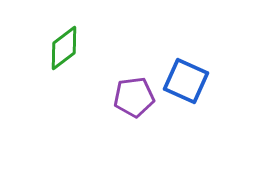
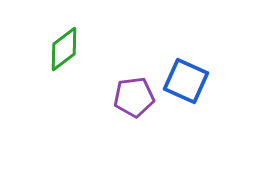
green diamond: moved 1 px down
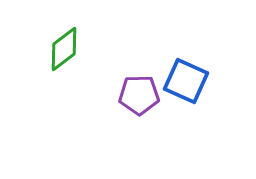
purple pentagon: moved 5 px right, 2 px up; rotated 6 degrees clockwise
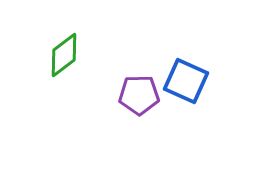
green diamond: moved 6 px down
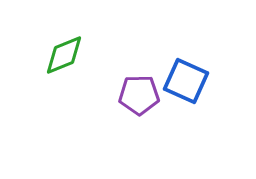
green diamond: rotated 15 degrees clockwise
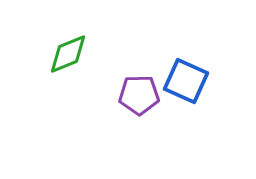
green diamond: moved 4 px right, 1 px up
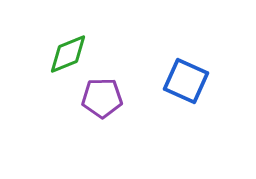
purple pentagon: moved 37 px left, 3 px down
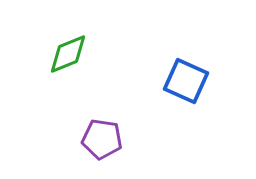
purple pentagon: moved 41 px down; rotated 9 degrees clockwise
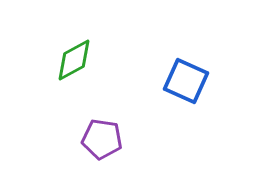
green diamond: moved 6 px right, 6 px down; rotated 6 degrees counterclockwise
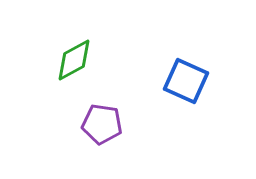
purple pentagon: moved 15 px up
